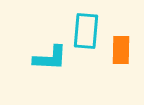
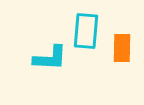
orange rectangle: moved 1 px right, 2 px up
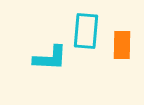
orange rectangle: moved 3 px up
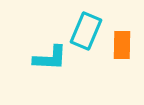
cyan rectangle: rotated 18 degrees clockwise
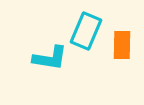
cyan L-shape: rotated 6 degrees clockwise
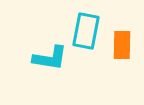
cyan rectangle: rotated 12 degrees counterclockwise
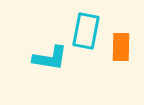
orange rectangle: moved 1 px left, 2 px down
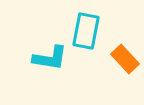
orange rectangle: moved 4 px right, 12 px down; rotated 44 degrees counterclockwise
